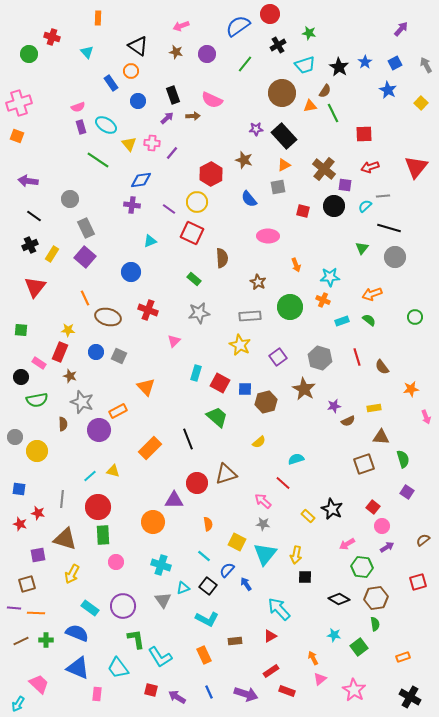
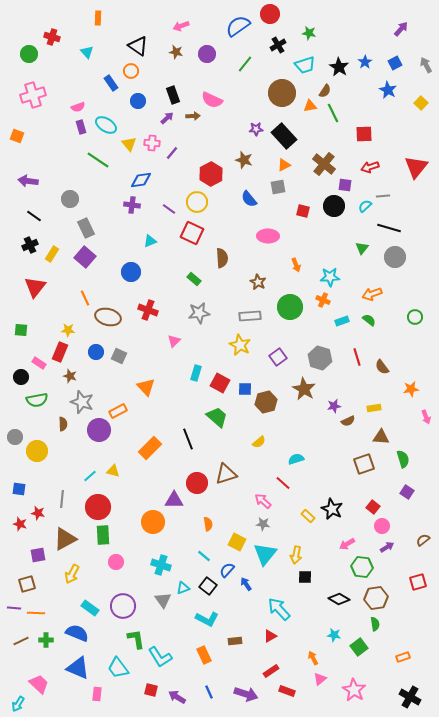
pink cross at (19, 103): moved 14 px right, 8 px up
brown cross at (324, 169): moved 5 px up
brown triangle at (65, 539): rotated 45 degrees counterclockwise
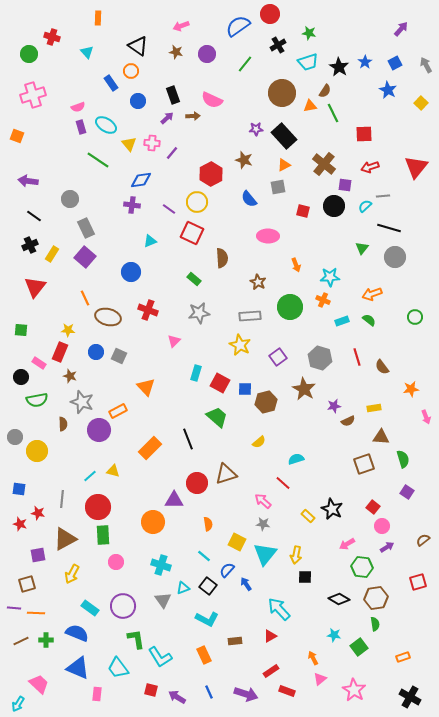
cyan trapezoid at (305, 65): moved 3 px right, 3 px up
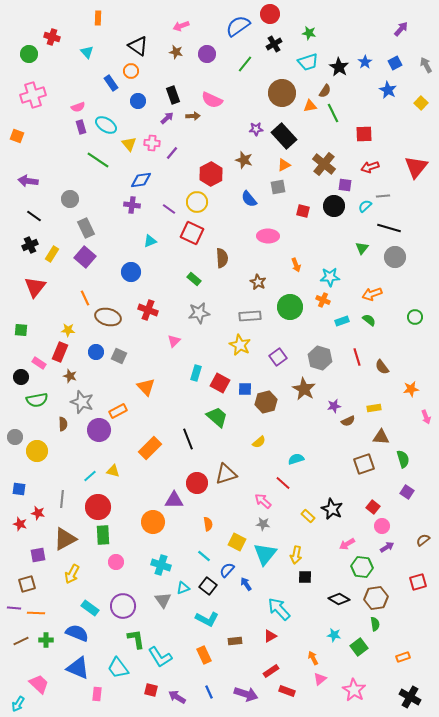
black cross at (278, 45): moved 4 px left, 1 px up
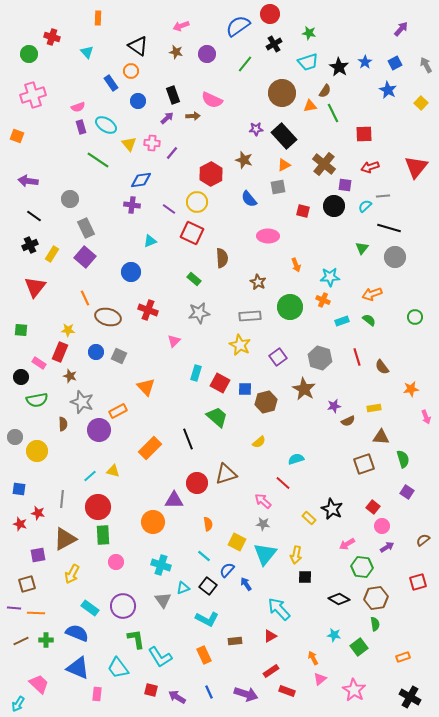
yellow rectangle at (308, 516): moved 1 px right, 2 px down
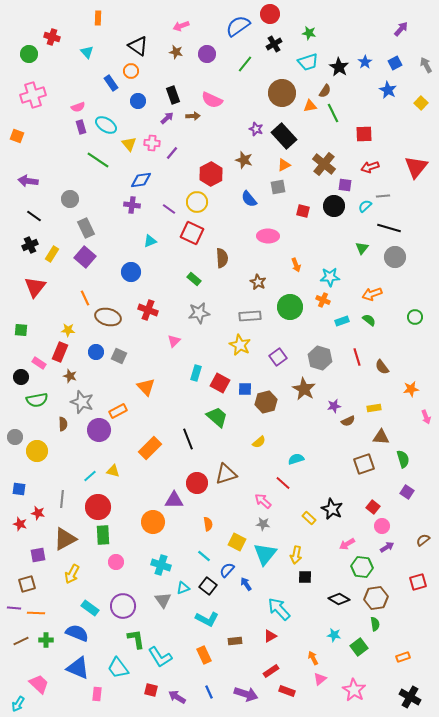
purple star at (256, 129): rotated 24 degrees clockwise
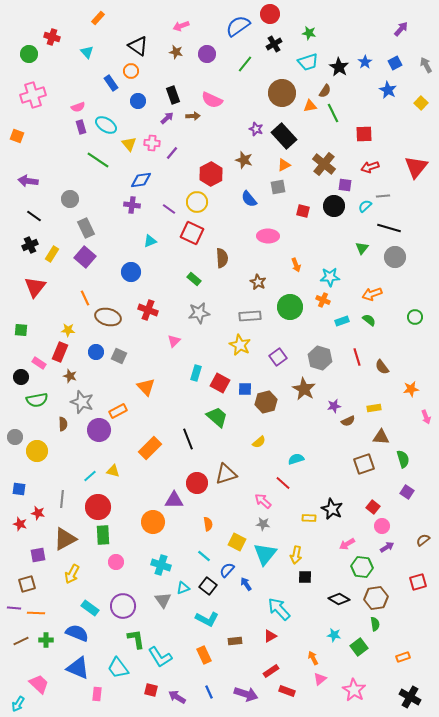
orange rectangle at (98, 18): rotated 40 degrees clockwise
yellow rectangle at (309, 518): rotated 40 degrees counterclockwise
